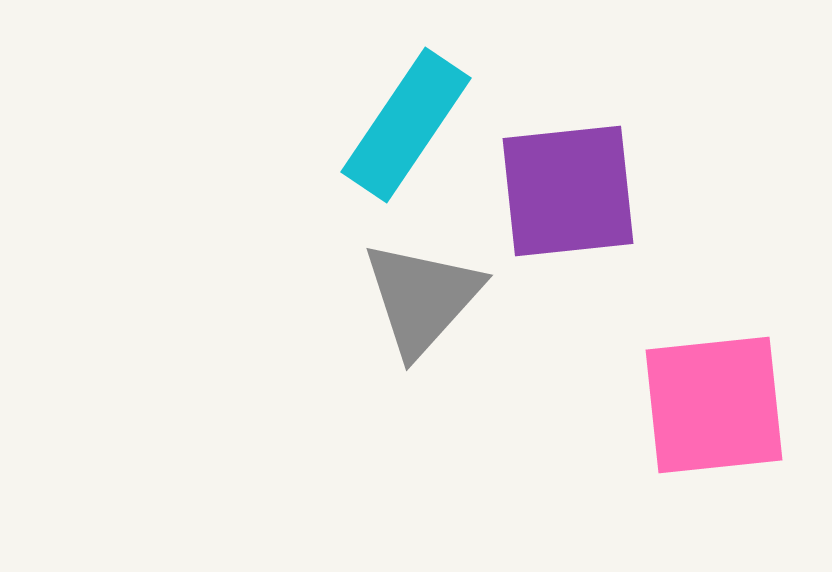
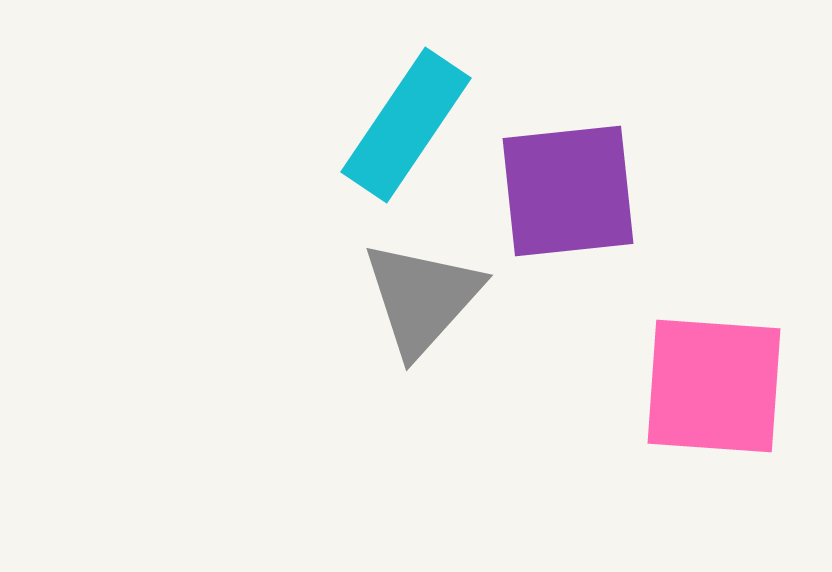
pink square: moved 19 px up; rotated 10 degrees clockwise
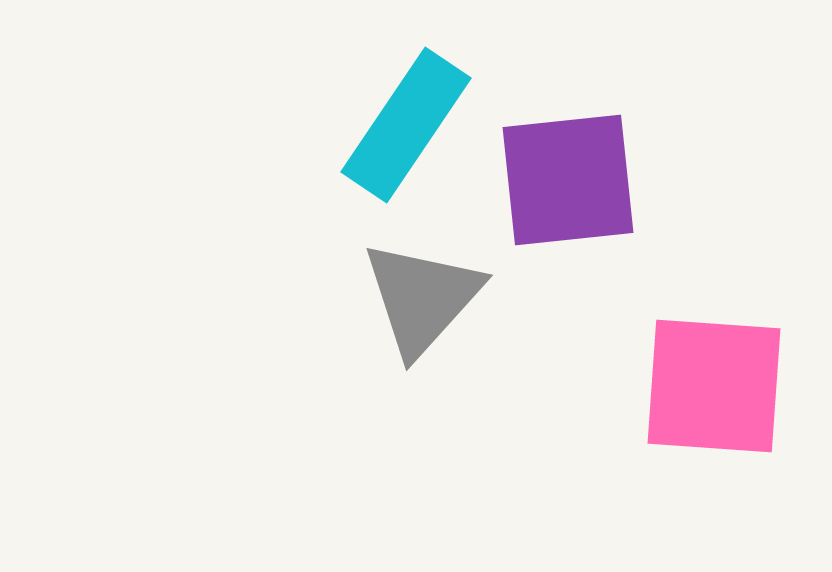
purple square: moved 11 px up
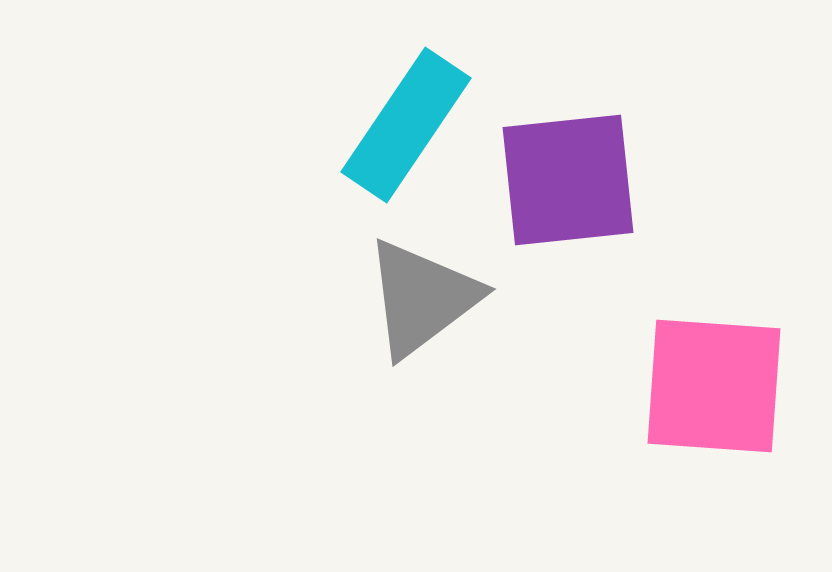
gray triangle: rotated 11 degrees clockwise
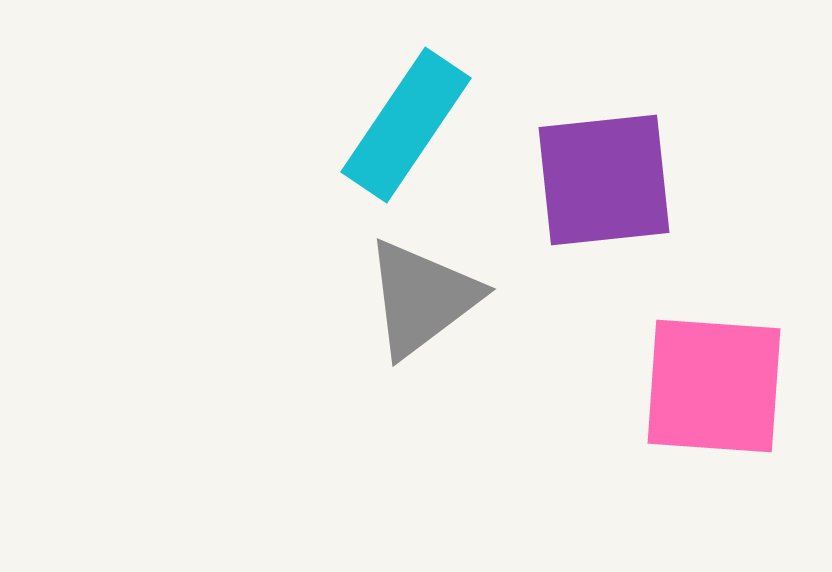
purple square: moved 36 px right
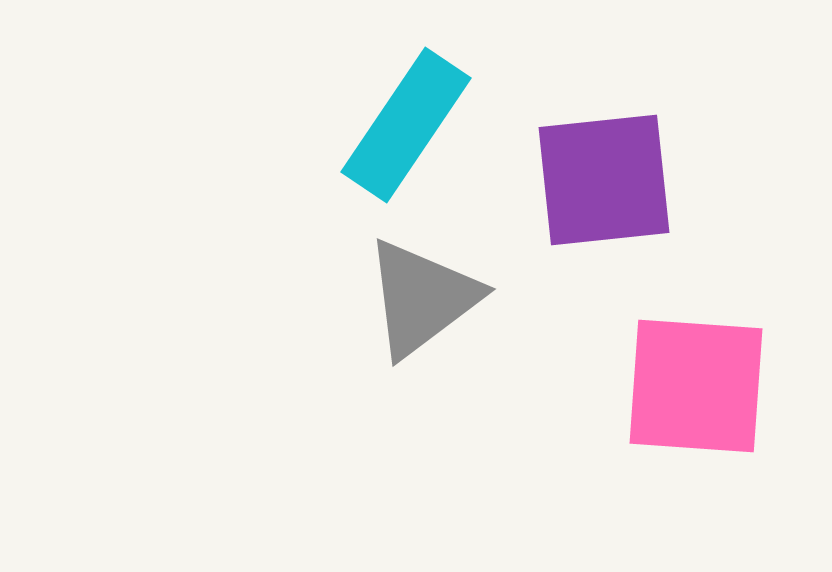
pink square: moved 18 px left
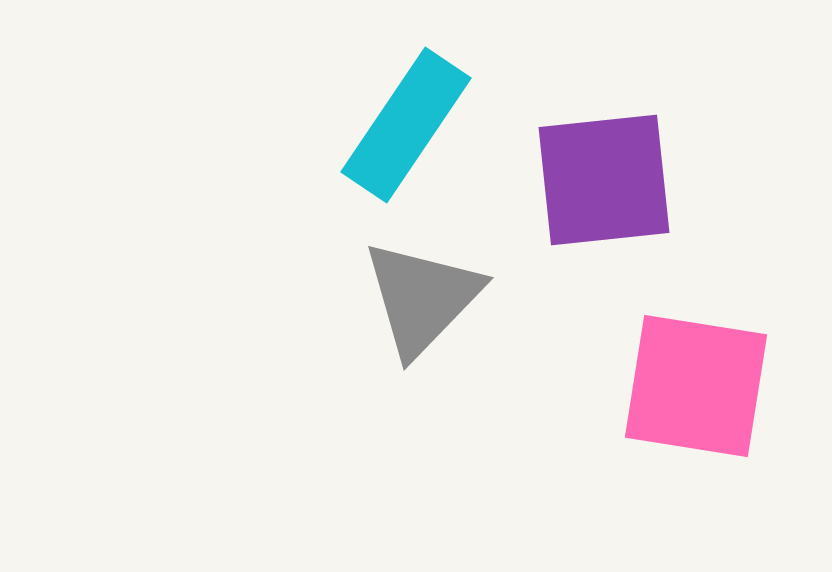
gray triangle: rotated 9 degrees counterclockwise
pink square: rotated 5 degrees clockwise
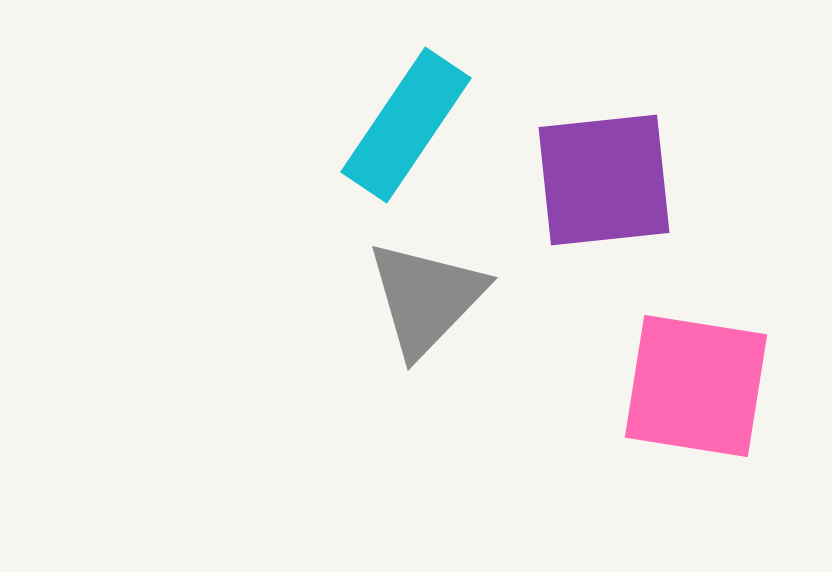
gray triangle: moved 4 px right
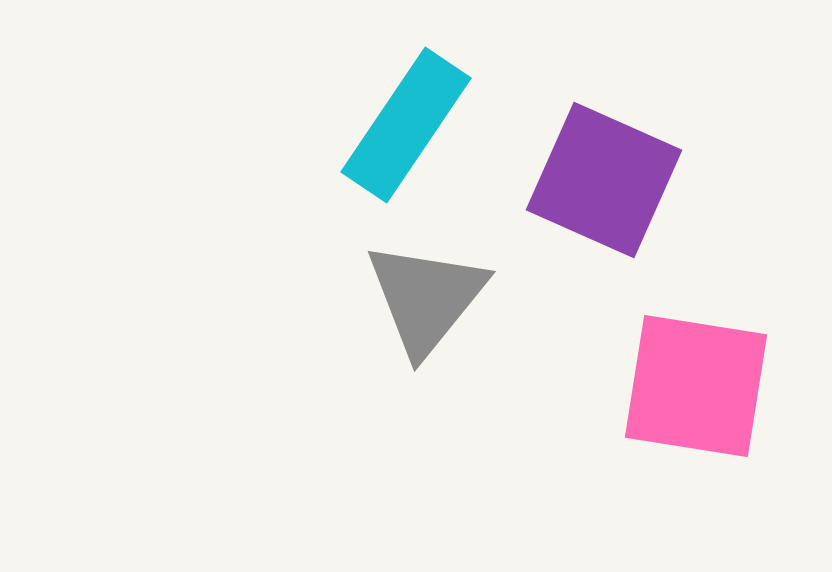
purple square: rotated 30 degrees clockwise
gray triangle: rotated 5 degrees counterclockwise
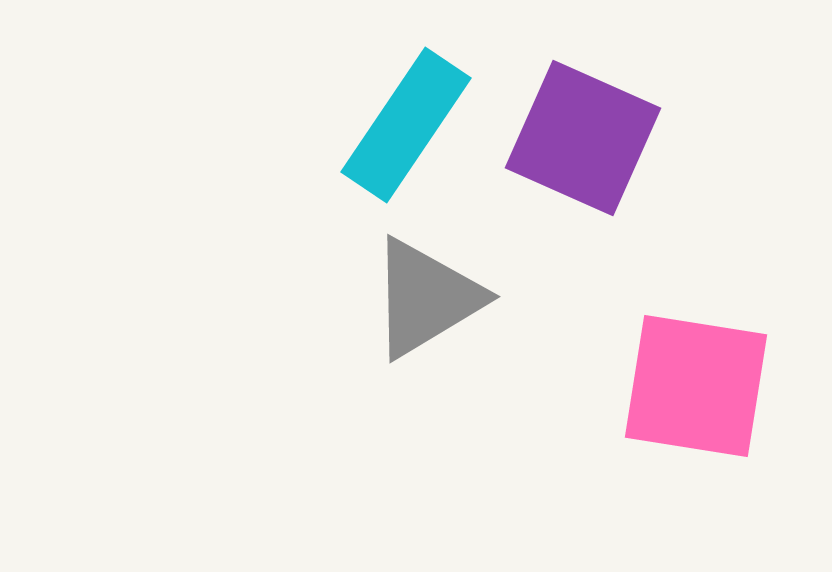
purple square: moved 21 px left, 42 px up
gray triangle: rotated 20 degrees clockwise
